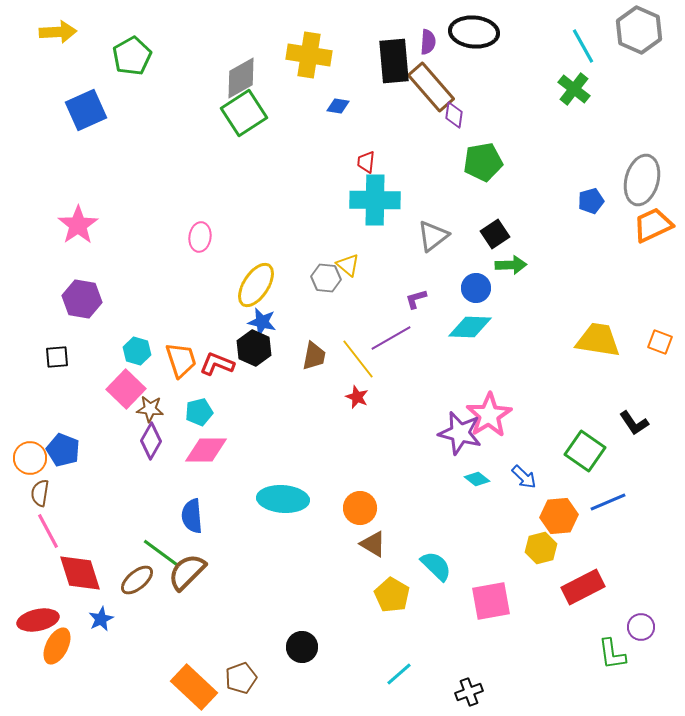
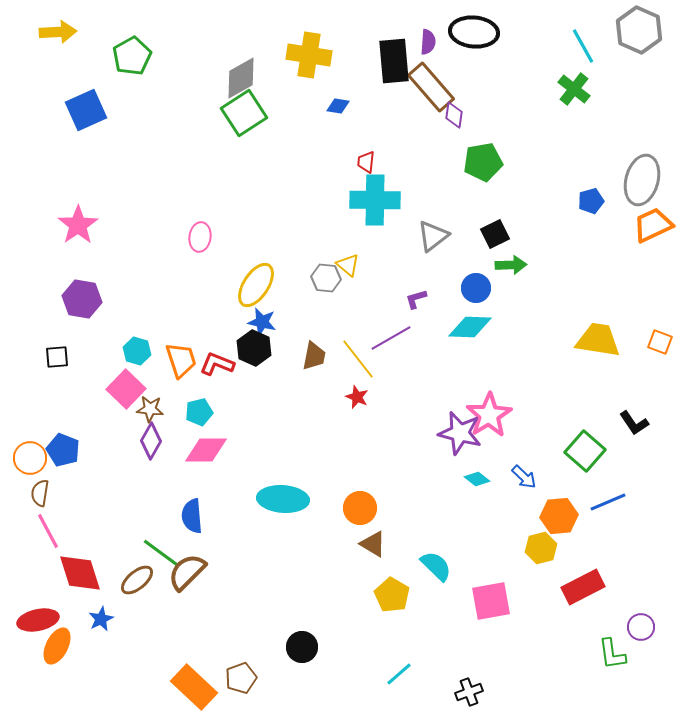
black square at (495, 234): rotated 8 degrees clockwise
green square at (585, 451): rotated 6 degrees clockwise
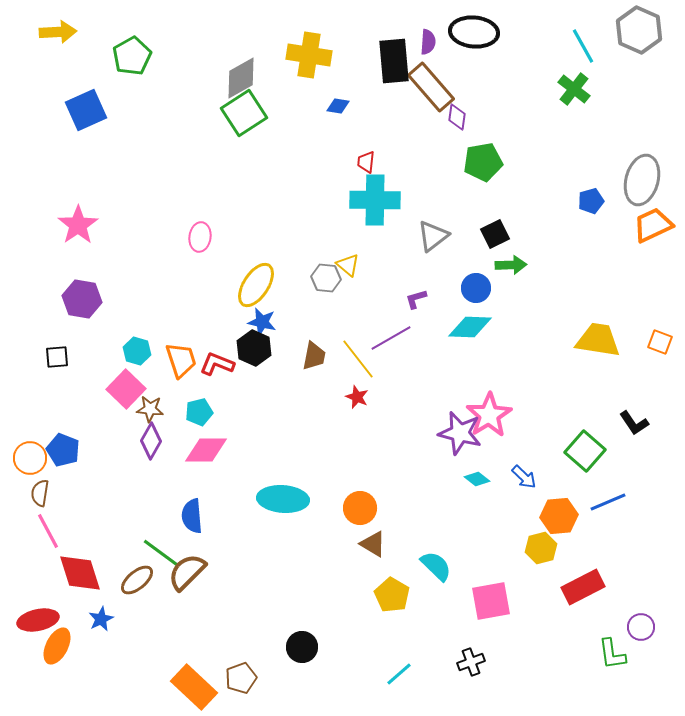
purple diamond at (454, 115): moved 3 px right, 2 px down
black cross at (469, 692): moved 2 px right, 30 px up
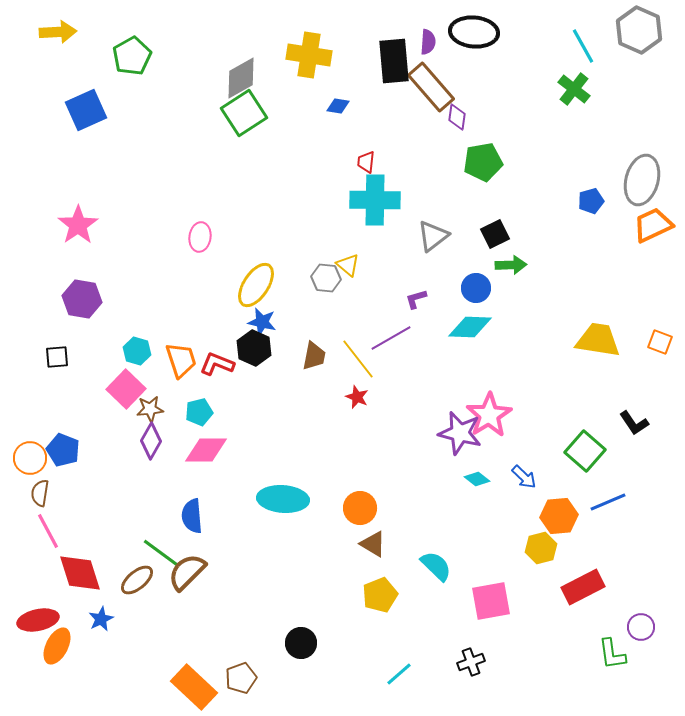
brown star at (150, 409): rotated 12 degrees counterclockwise
yellow pentagon at (392, 595): moved 12 px left; rotated 20 degrees clockwise
black circle at (302, 647): moved 1 px left, 4 px up
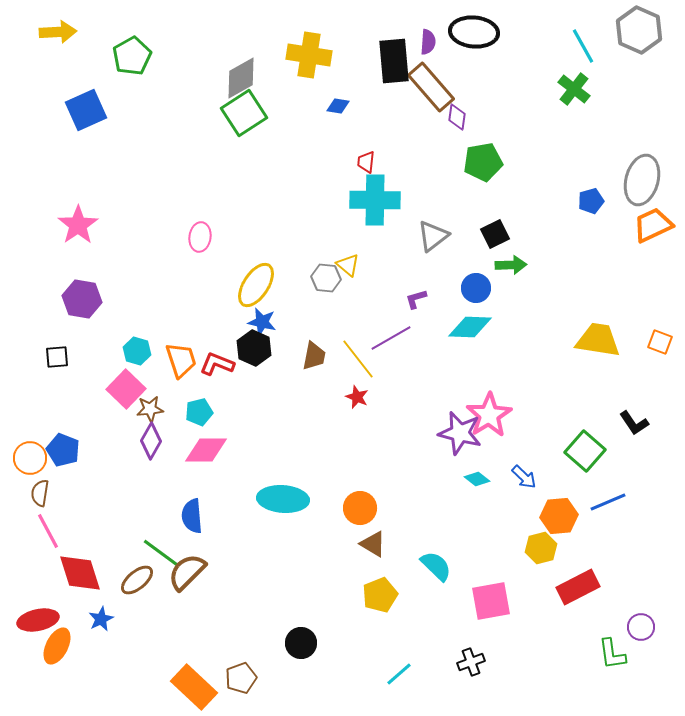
red rectangle at (583, 587): moved 5 px left
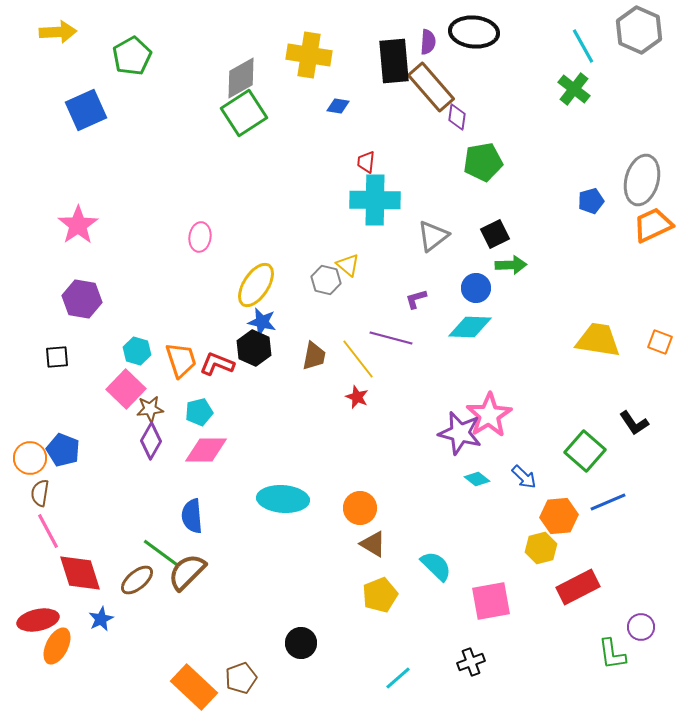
gray hexagon at (326, 278): moved 2 px down; rotated 8 degrees clockwise
purple line at (391, 338): rotated 45 degrees clockwise
cyan line at (399, 674): moved 1 px left, 4 px down
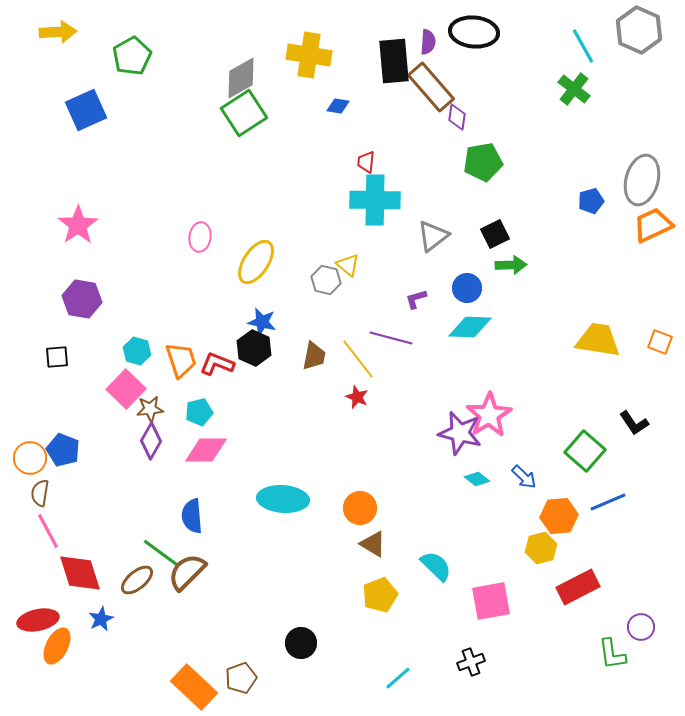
yellow ellipse at (256, 285): moved 23 px up
blue circle at (476, 288): moved 9 px left
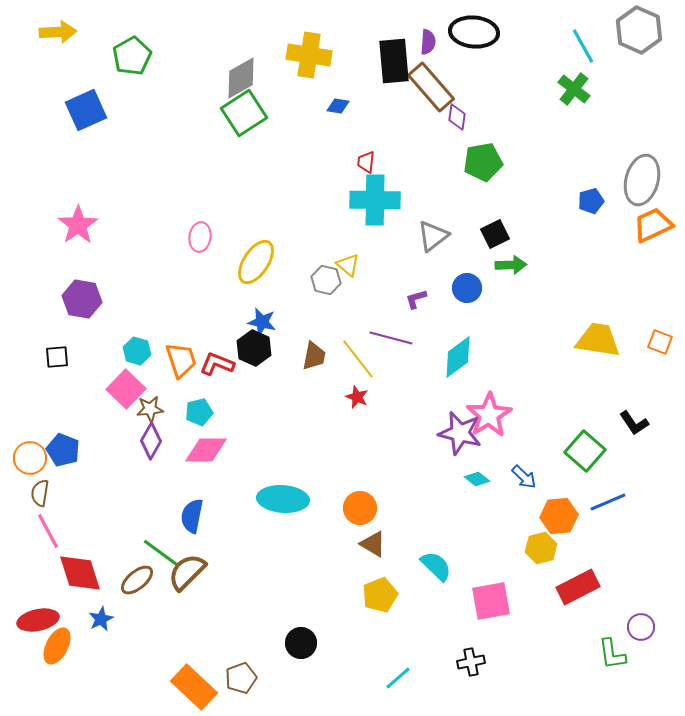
cyan diamond at (470, 327): moved 12 px left, 30 px down; rotated 39 degrees counterclockwise
blue semicircle at (192, 516): rotated 16 degrees clockwise
black cross at (471, 662): rotated 8 degrees clockwise
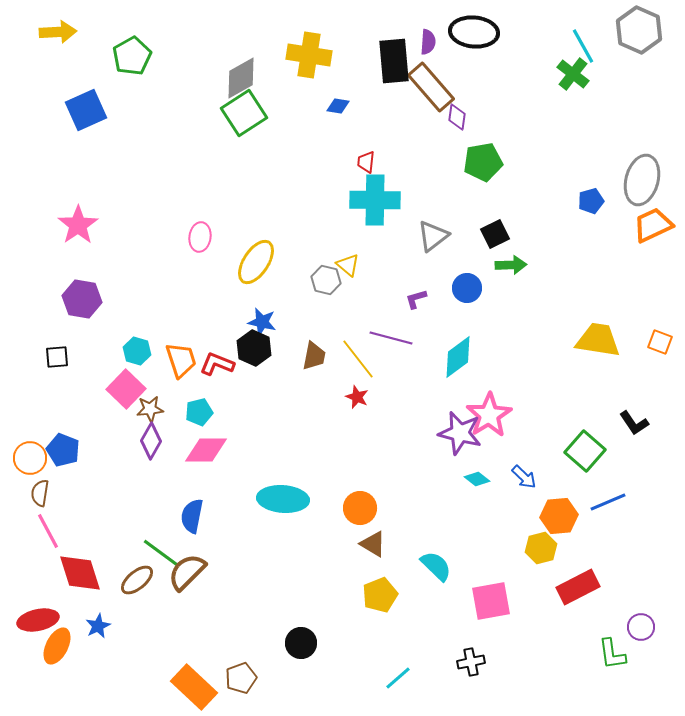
green cross at (574, 89): moved 1 px left, 15 px up
blue star at (101, 619): moved 3 px left, 7 px down
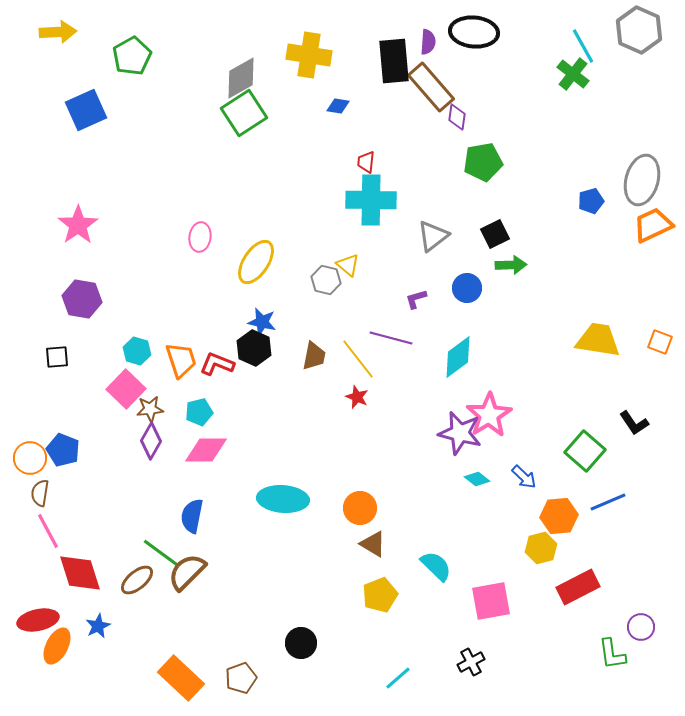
cyan cross at (375, 200): moved 4 px left
black cross at (471, 662): rotated 16 degrees counterclockwise
orange rectangle at (194, 687): moved 13 px left, 9 px up
